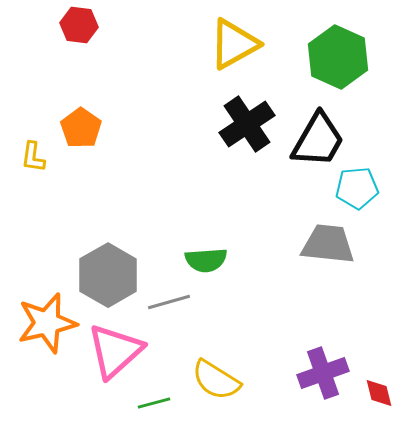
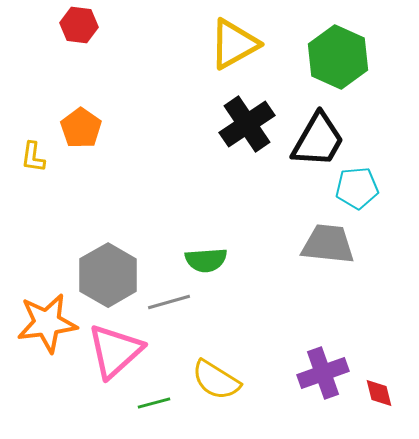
orange star: rotated 6 degrees clockwise
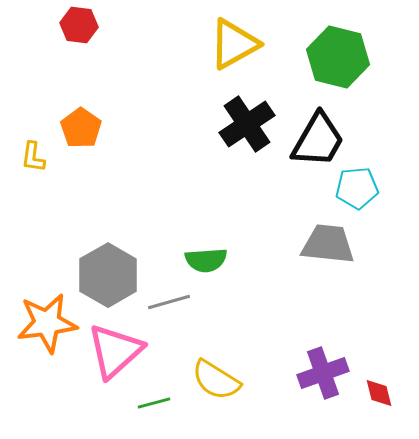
green hexagon: rotated 10 degrees counterclockwise
